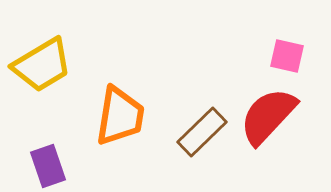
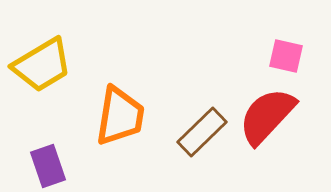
pink square: moved 1 px left
red semicircle: moved 1 px left
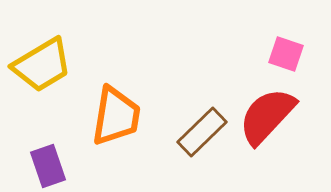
pink square: moved 2 px up; rotated 6 degrees clockwise
orange trapezoid: moved 4 px left
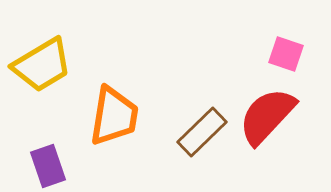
orange trapezoid: moved 2 px left
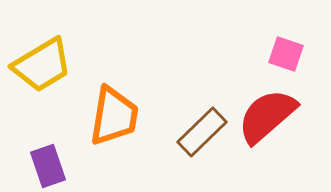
red semicircle: rotated 6 degrees clockwise
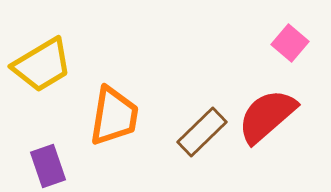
pink square: moved 4 px right, 11 px up; rotated 21 degrees clockwise
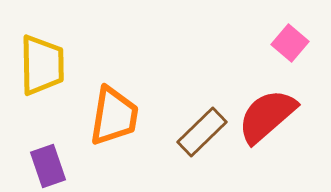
yellow trapezoid: rotated 60 degrees counterclockwise
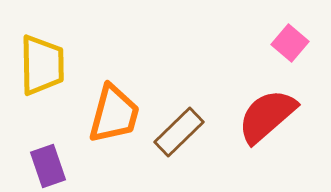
orange trapezoid: moved 2 px up; rotated 6 degrees clockwise
brown rectangle: moved 23 px left
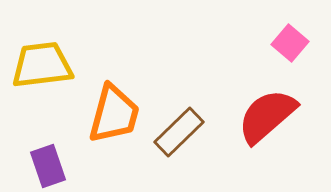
yellow trapezoid: rotated 96 degrees counterclockwise
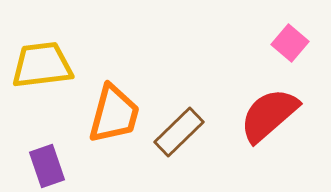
red semicircle: moved 2 px right, 1 px up
purple rectangle: moved 1 px left
